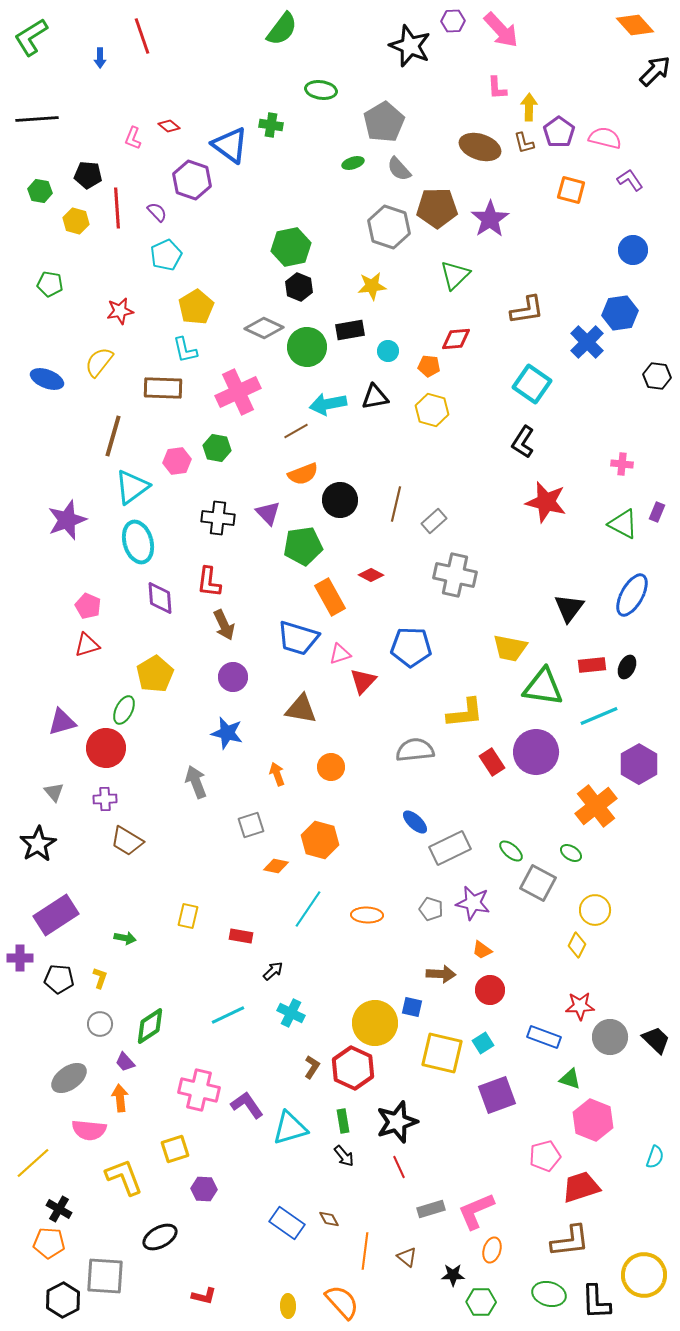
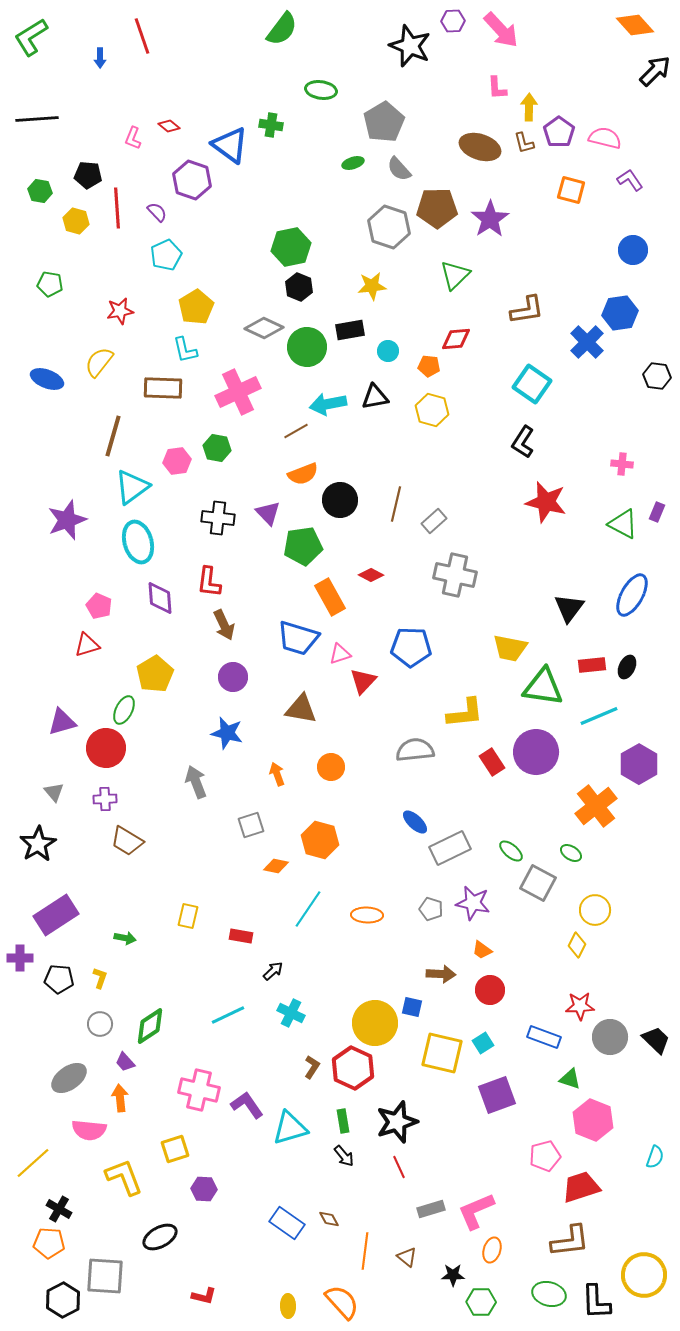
pink pentagon at (88, 606): moved 11 px right
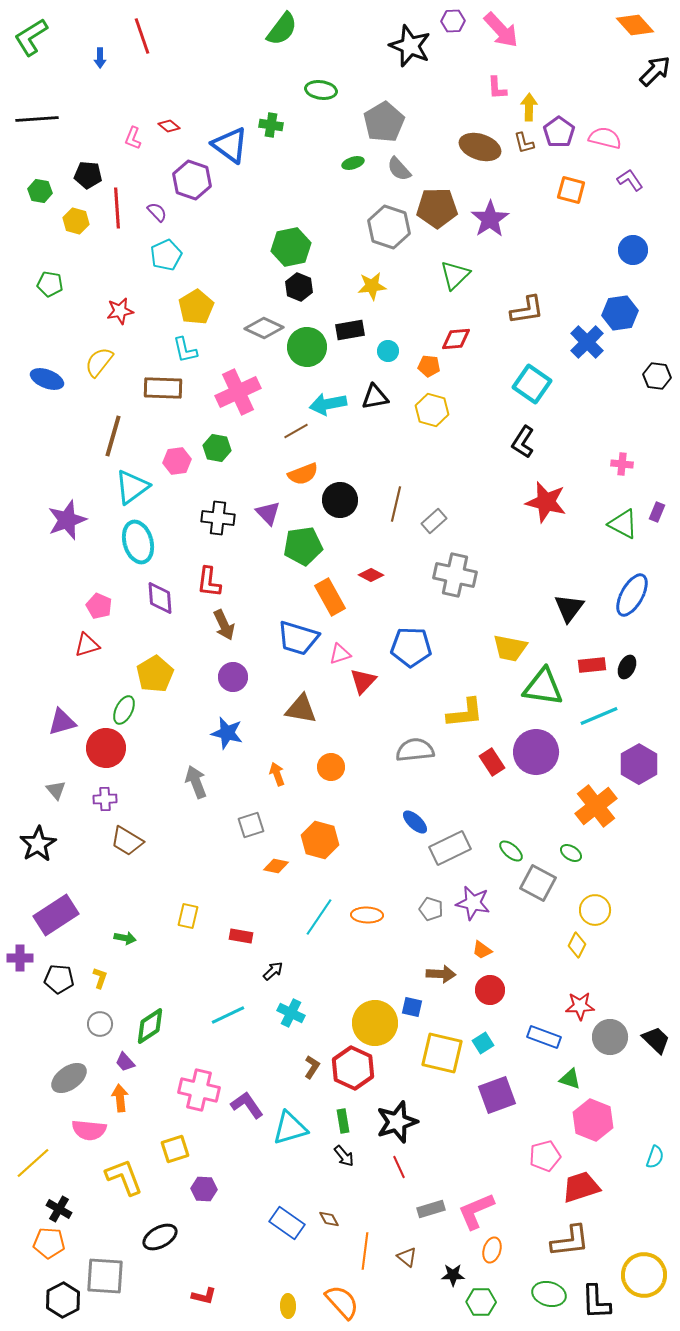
gray triangle at (54, 792): moved 2 px right, 2 px up
cyan line at (308, 909): moved 11 px right, 8 px down
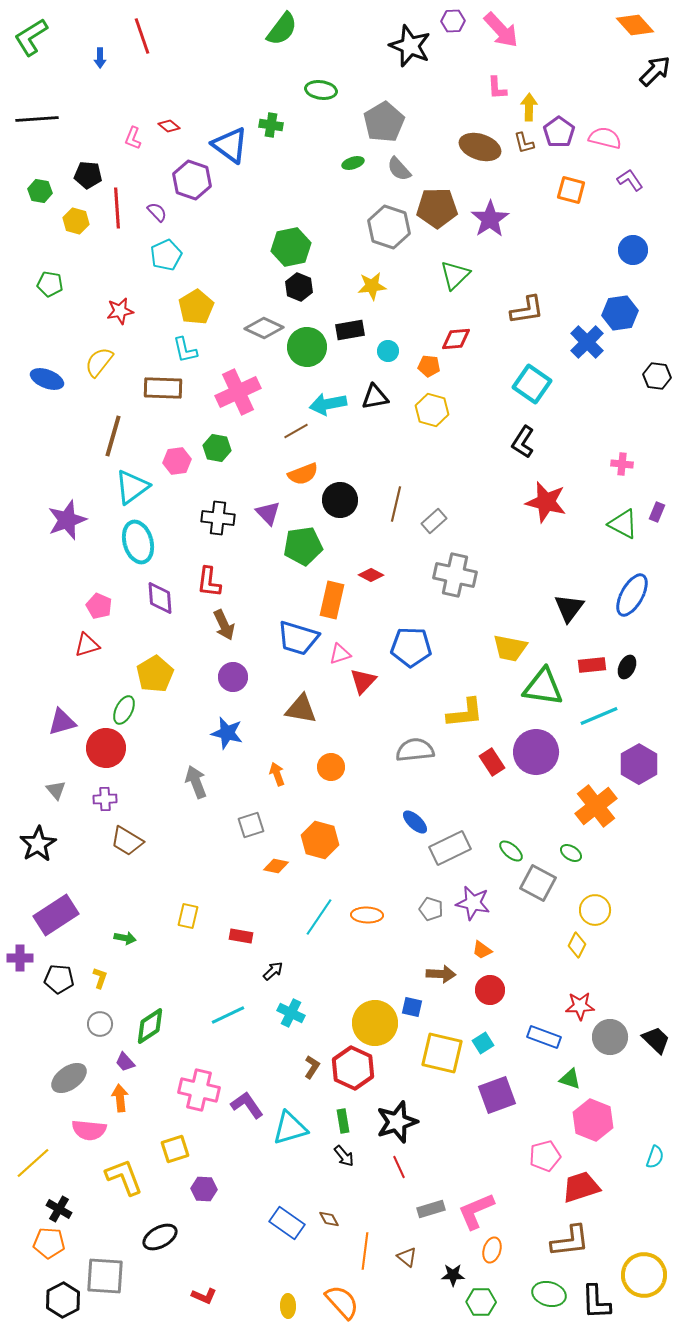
orange rectangle at (330, 597): moved 2 px right, 3 px down; rotated 42 degrees clockwise
red L-shape at (204, 1296): rotated 10 degrees clockwise
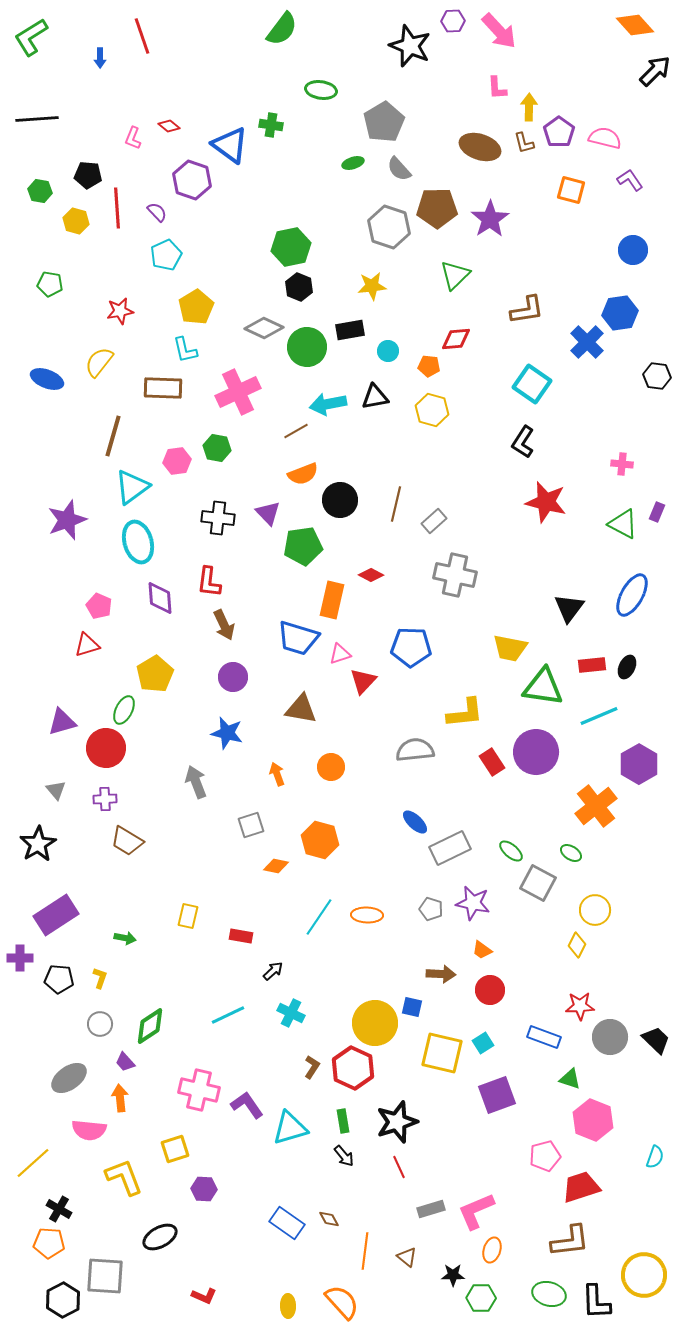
pink arrow at (501, 30): moved 2 px left, 1 px down
green hexagon at (481, 1302): moved 4 px up
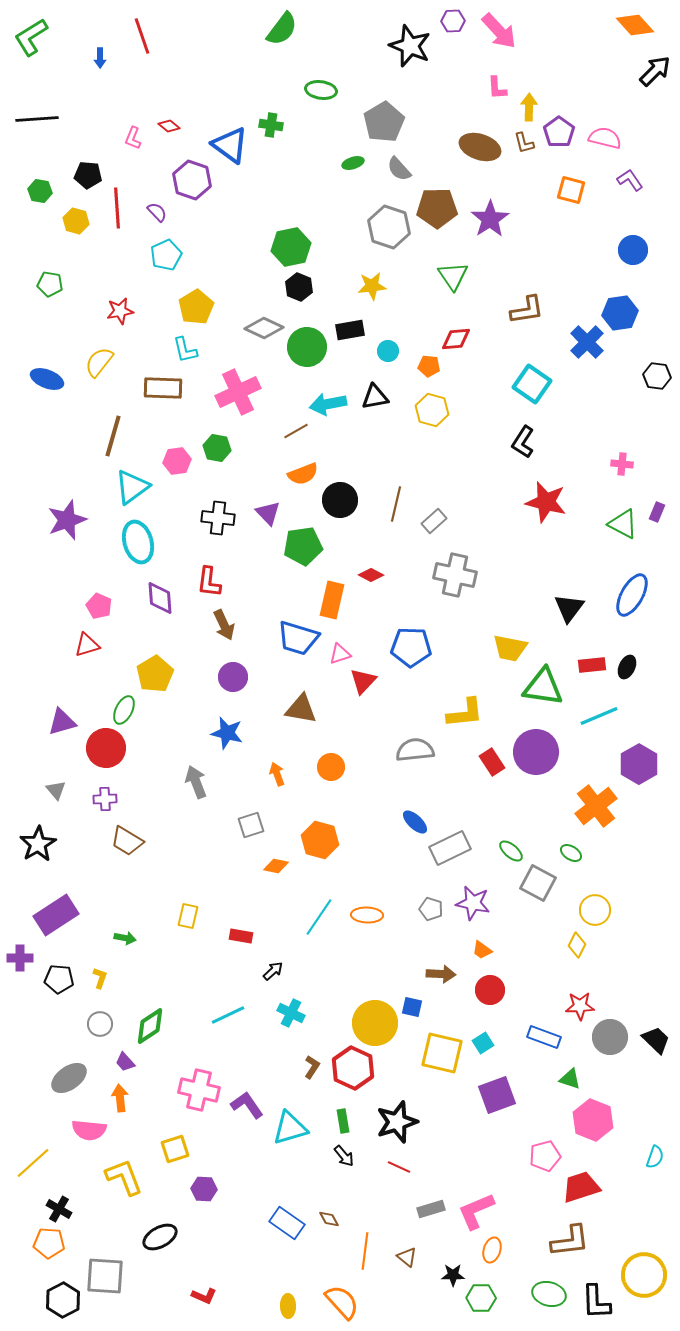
green triangle at (455, 275): moved 2 px left, 1 px down; rotated 20 degrees counterclockwise
red line at (399, 1167): rotated 40 degrees counterclockwise
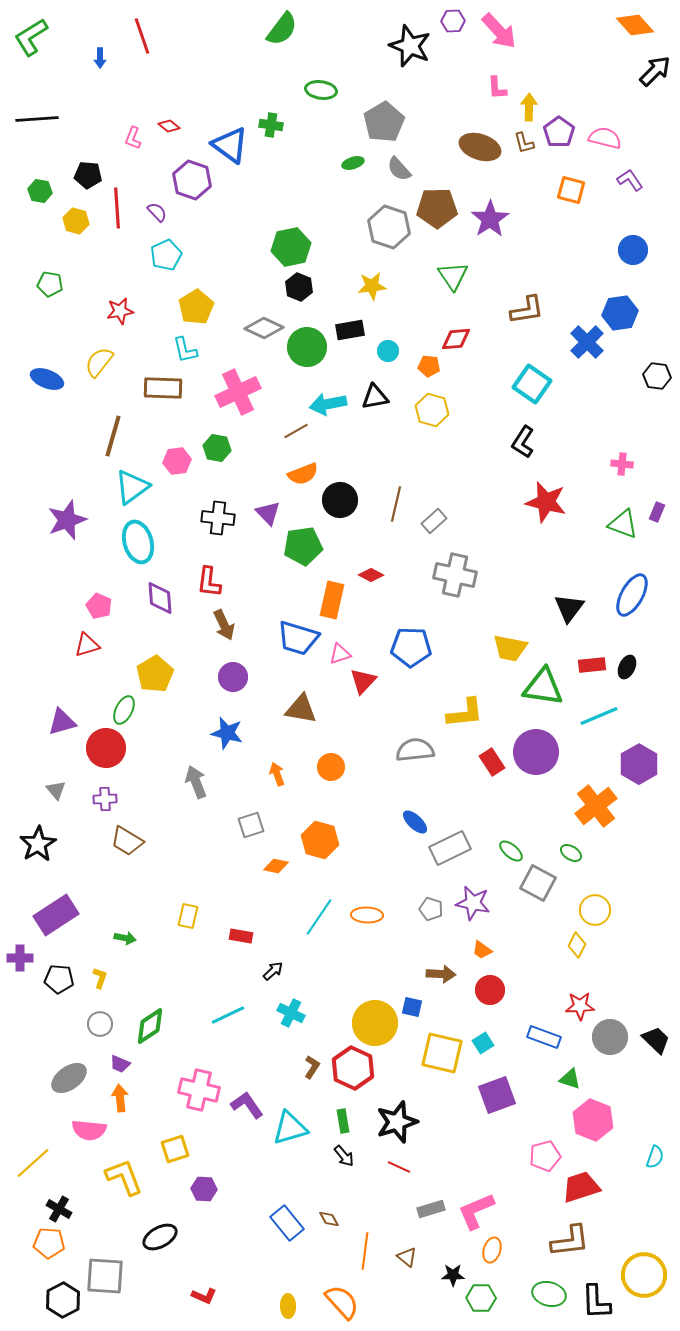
green triangle at (623, 524): rotated 8 degrees counterclockwise
purple trapezoid at (125, 1062): moved 5 px left, 2 px down; rotated 25 degrees counterclockwise
blue rectangle at (287, 1223): rotated 16 degrees clockwise
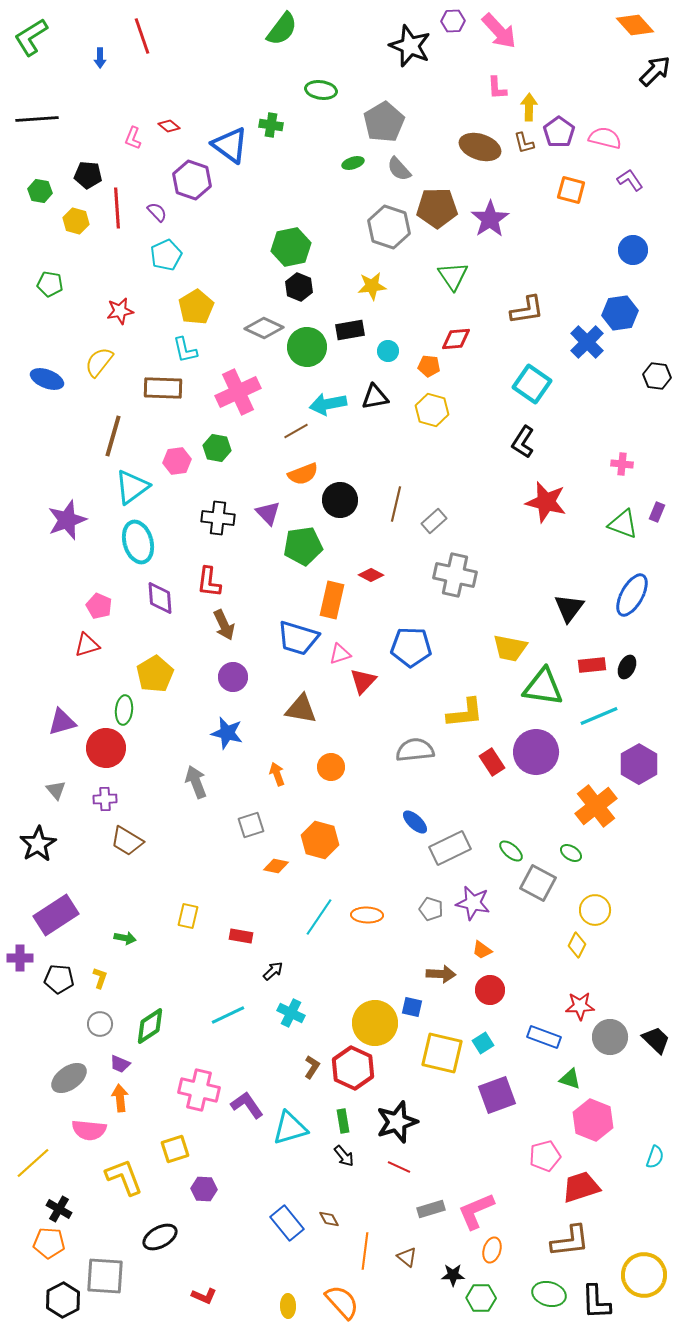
green ellipse at (124, 710): rotated 20 degrees counterclockwise
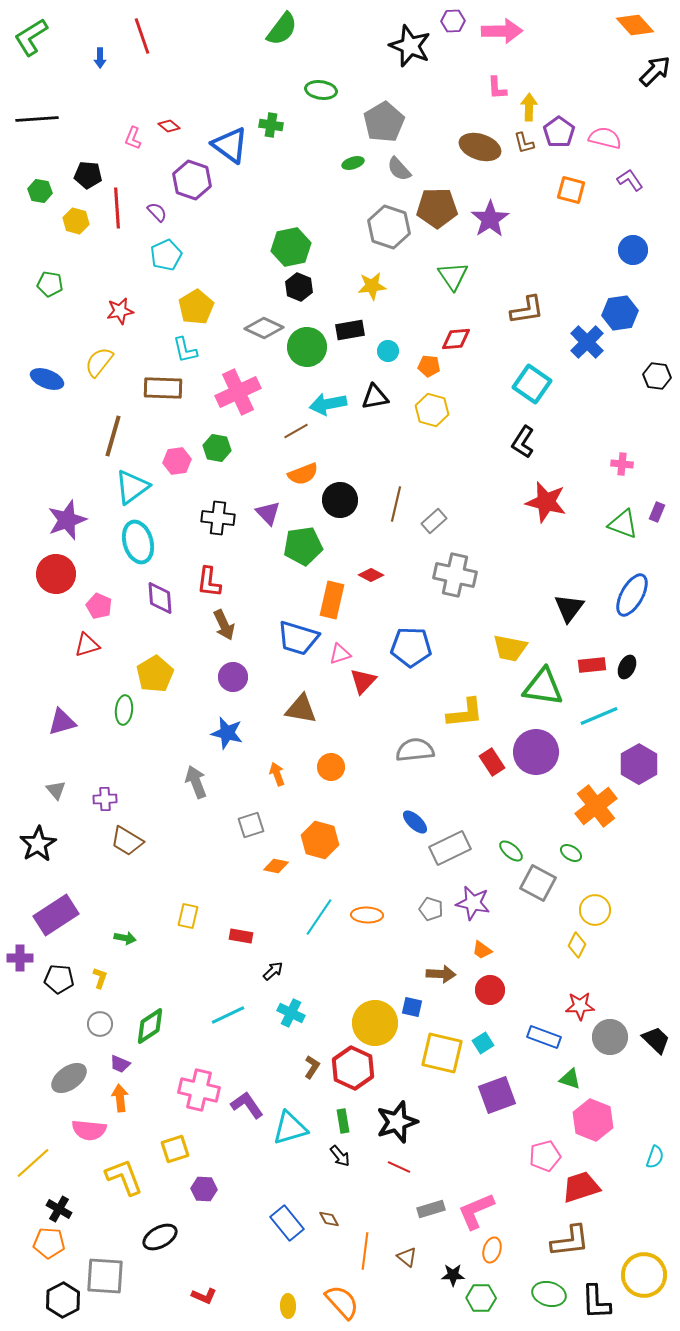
pink arrow at (499, 31): moved 3 px right; rotated 48 degrees counterclockwise
red circle at (106, 748): moved 50 px left, 174 px up
black arrow at (344, 1156): moved 4 px left
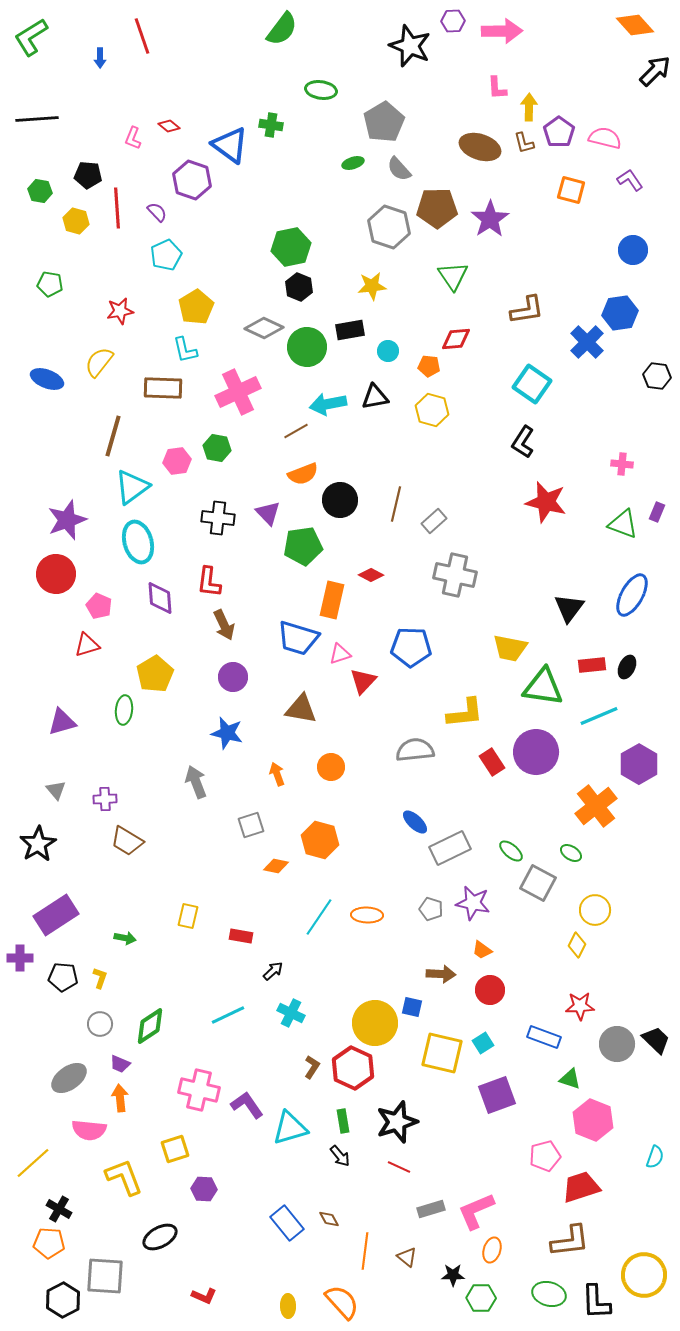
black pentagon at (59, 979): moved 4 px right, 2 px up
gray circle at (610, 1037): moved 7 px right, 7 px down
